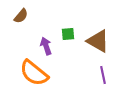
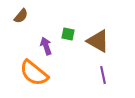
green square: rotated 16 degrees clockwise
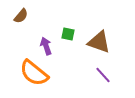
brown triangle: moved 1 px right, 1 px down; rotated 10 degrees counterclockwise
purple line: rotated 30 degrees counterclockwise
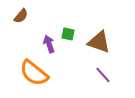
purple arrow: moved 3 px right, 2 px up
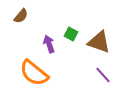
green square: moved 3 px right; rotated 16 degrees clockwise
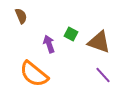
brown semicircle: rotated 63 degrees counterclockwise
orange semicircle: moved 1 px down
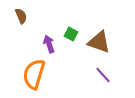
orange semicircle: rotated 68 degrees clockwise
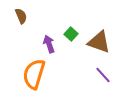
green square: rotated 16 degrees clockwise
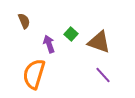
brown semicircle: moved 3 px right, 5 px down
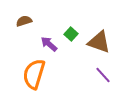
brown semicircle: rotated 84 degrees counterclockwise
purple arrow: rotated 30 degrees counterclockwise
